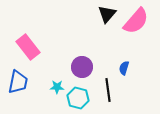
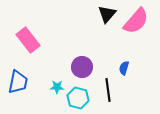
pink rectangle: moved 7 px up
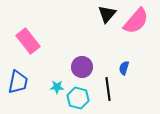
pink rectangle: moved 1 px down
black line: moved 1 px up
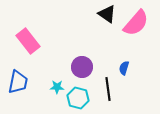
black triangle: rotated 36 degrees counterclockwise
pink semicircle: moved 2 px down
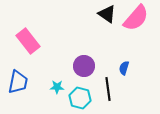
pink semicircle: moved 5 px up
purple circle: moved 2 px right, 1 px up
cyan hexagon: moved 2 px right
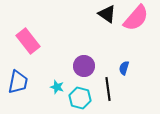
cyan star: rotated 16 degrees clockwise
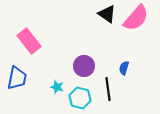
pink rectangle: moved 1 px right
blue trapezoid: moved 1 px left, 4 px up
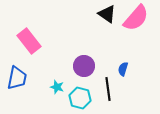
blue semicircle: moved 1 px left, 1 px down
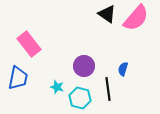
pink rectangle: moved 3 px down
blue trapezoid: moved 1 px right
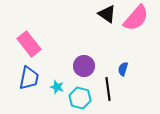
blue trapezoid: moved 11 px right
